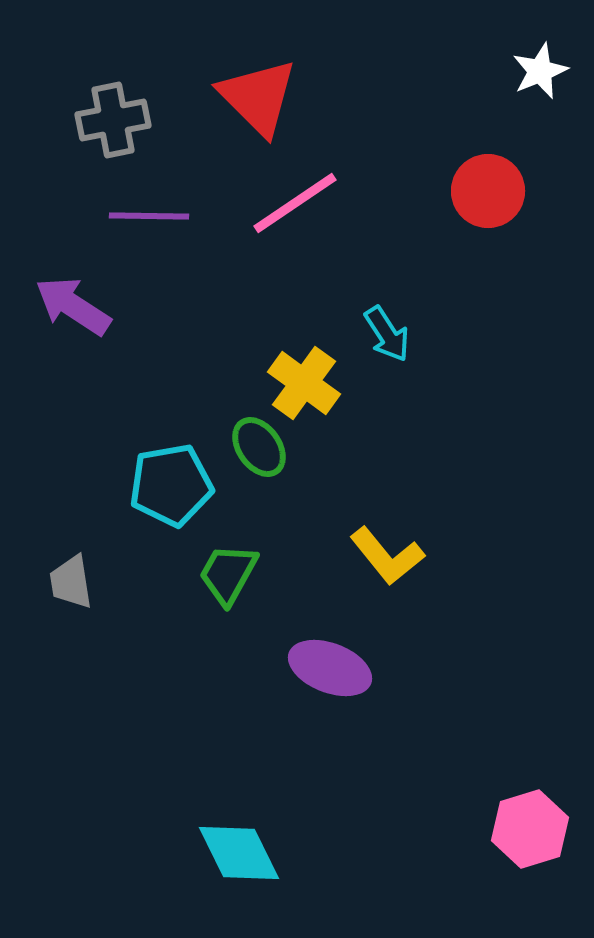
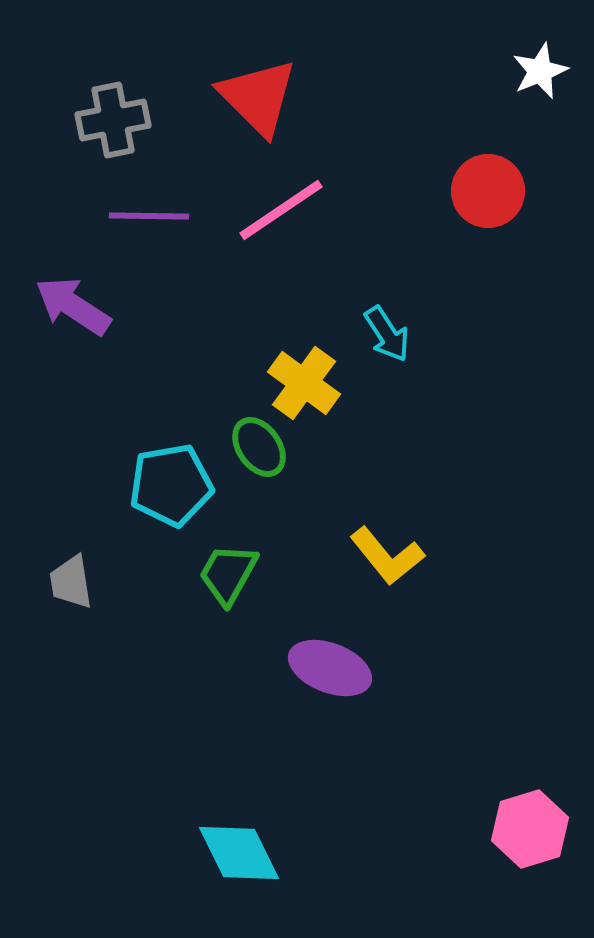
pink line: moved 14 px left, 7 px down
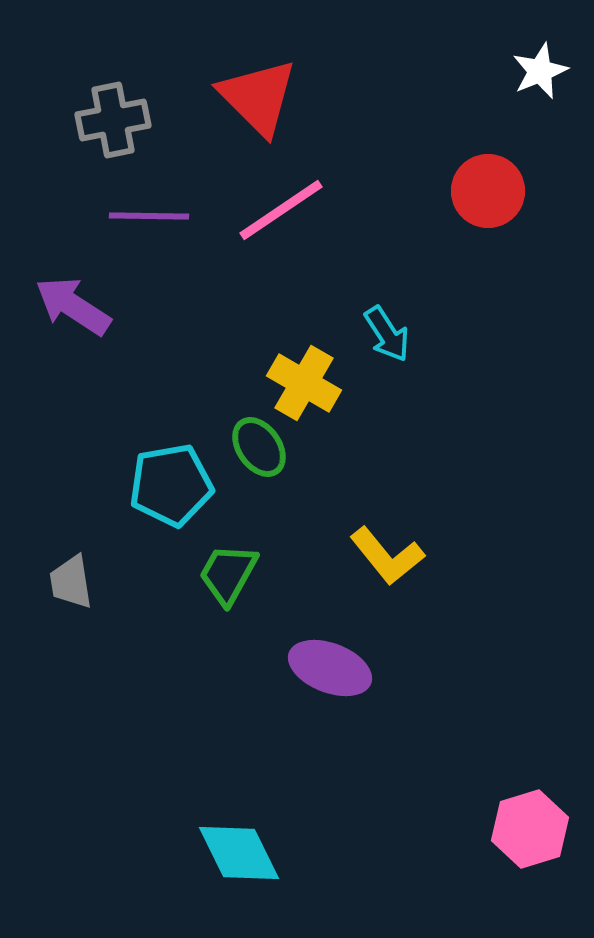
yellow cross: rotated 6 degrees counterclockwise
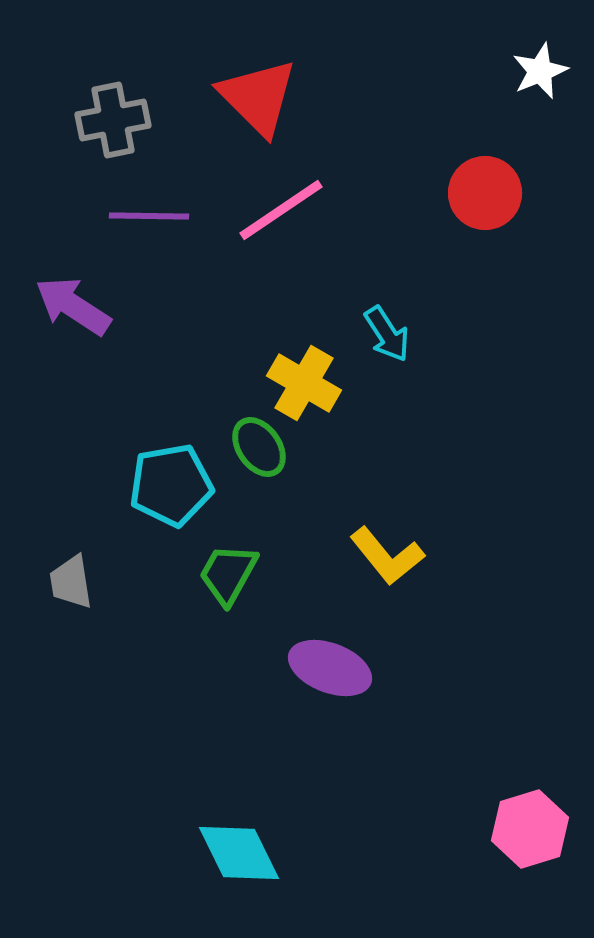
red circle: moved 3 px left, 2 px down
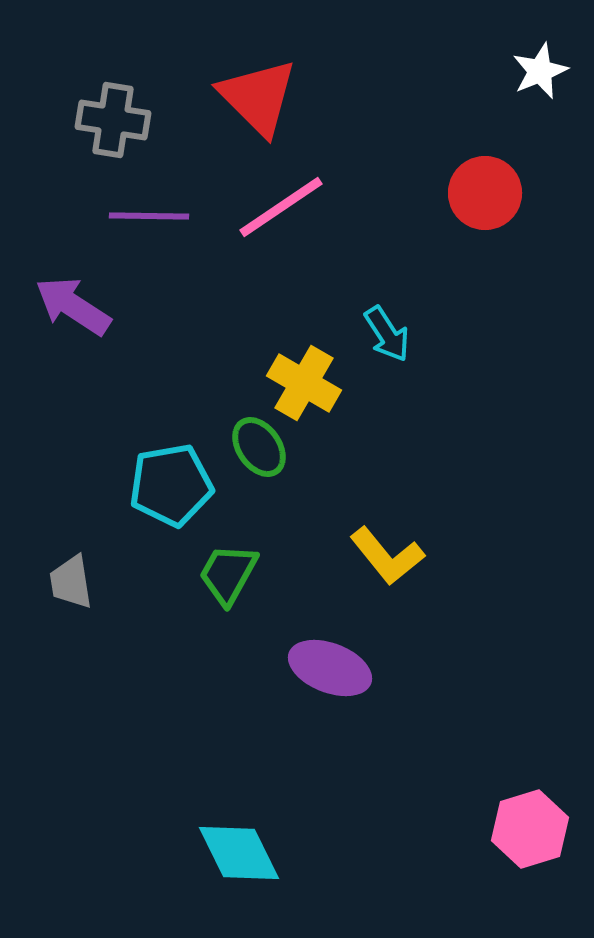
gray cross: rotated 20 degrees clockwise
pink line: moved 3 px up
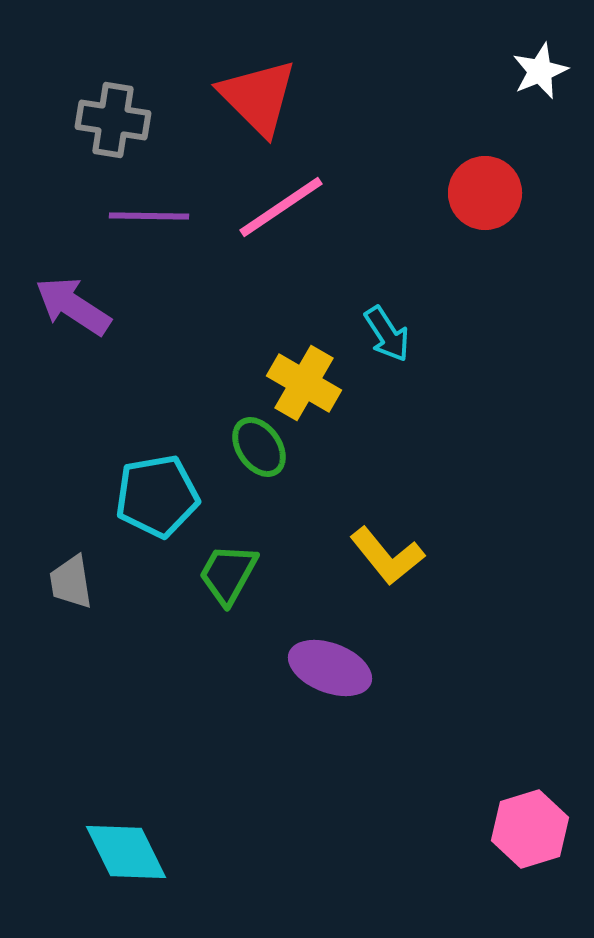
cyan pentagon: moved 14 px left, 11 px down
cyan diamond: moved 113 px left, 1 px up
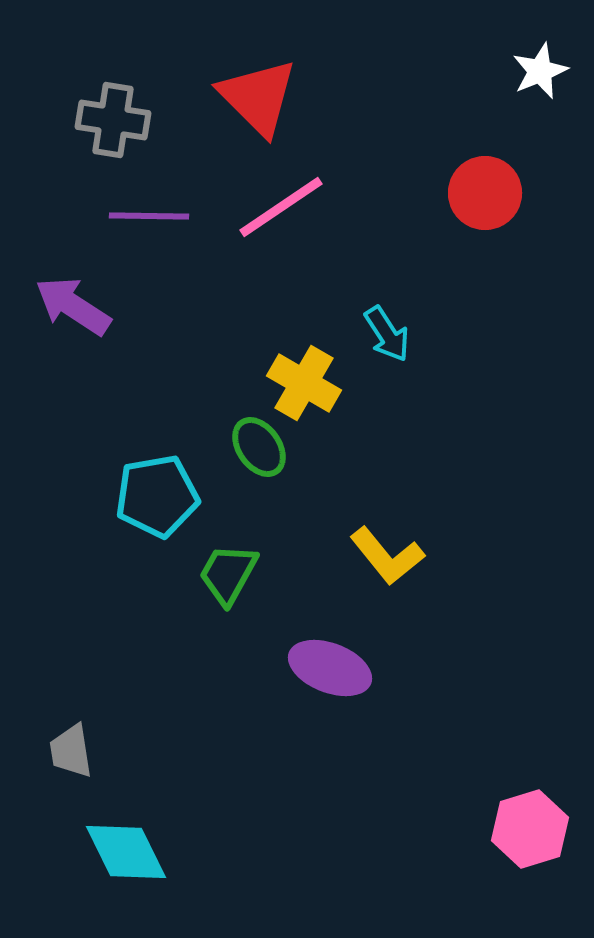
gray trapezoid: moved 169 px down
